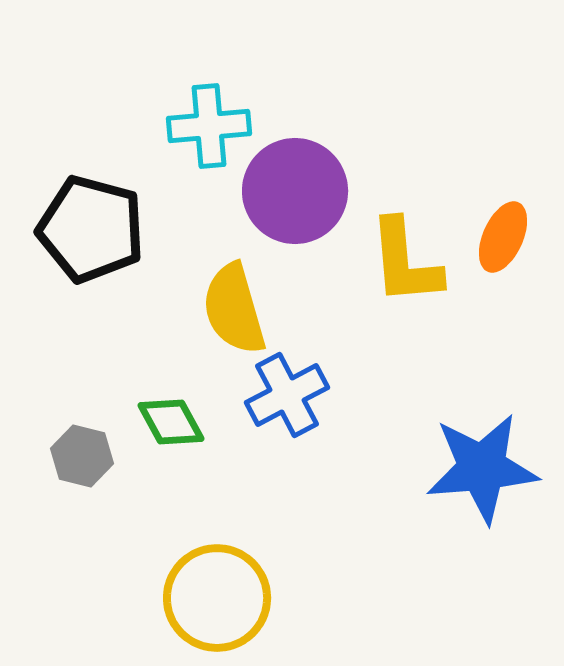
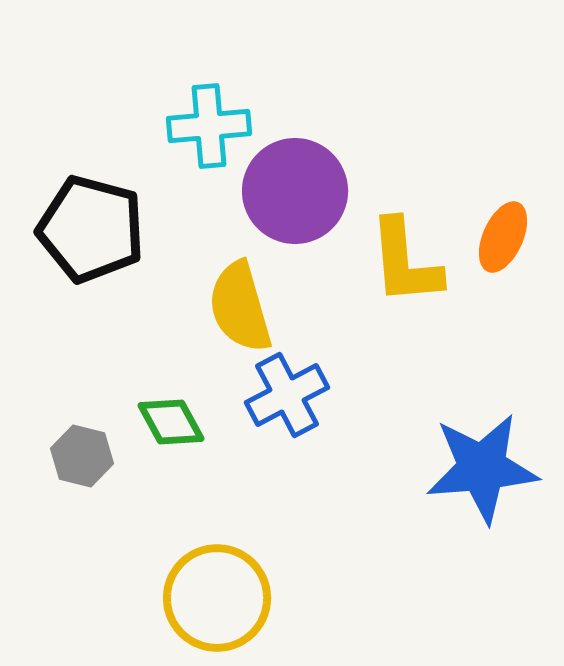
yellow semicircle: moved 6 px right, 2 px up
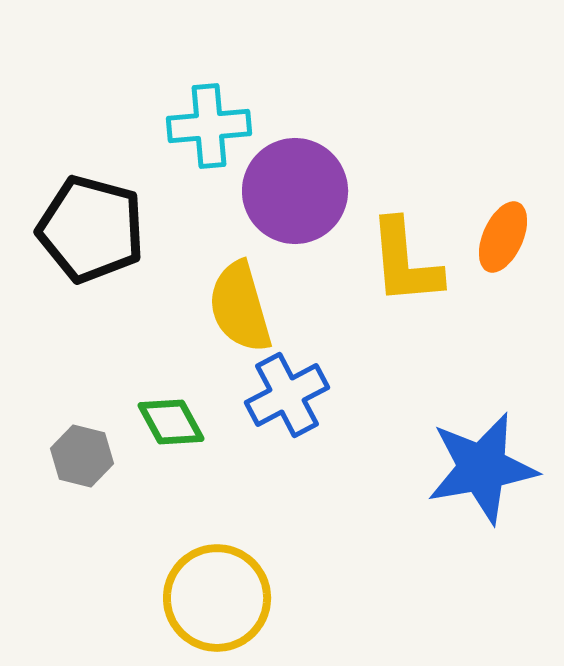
blue star: rotated 5 degrees counterclockwise
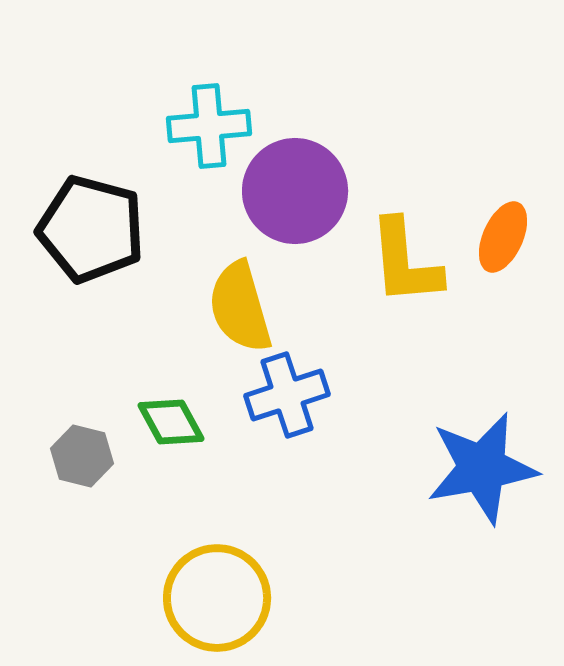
blue cross: rotated 10 degrees clockwise
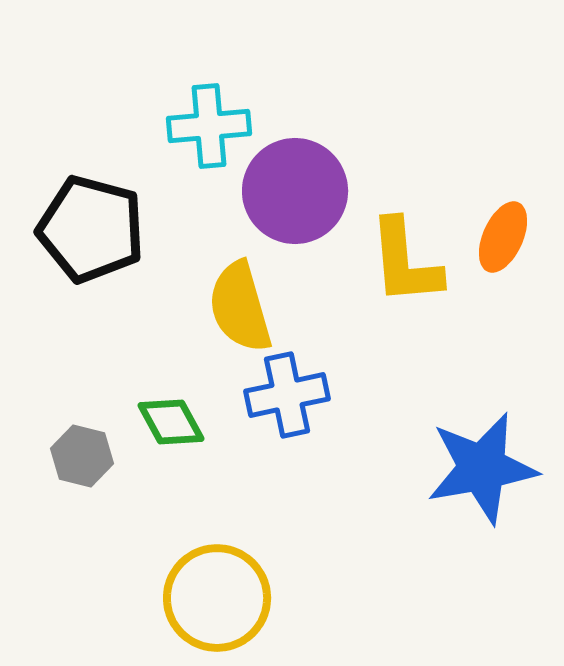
blue cross: rotated 6 degrees clockwise
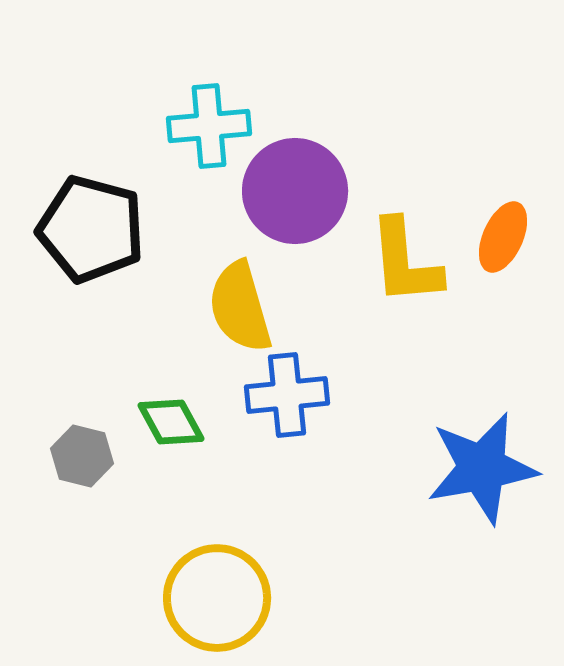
blue cross: rotated 6 degrees clockwise
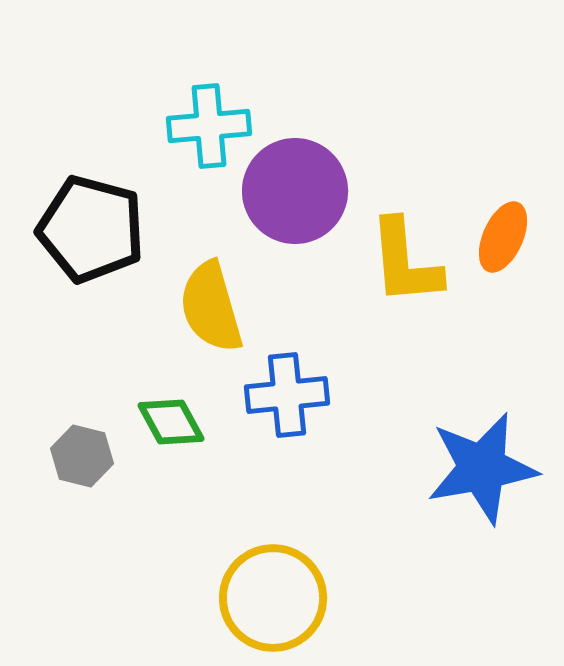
yellow semicircle: moved 29 px left
yellow circle: moved 56 px right
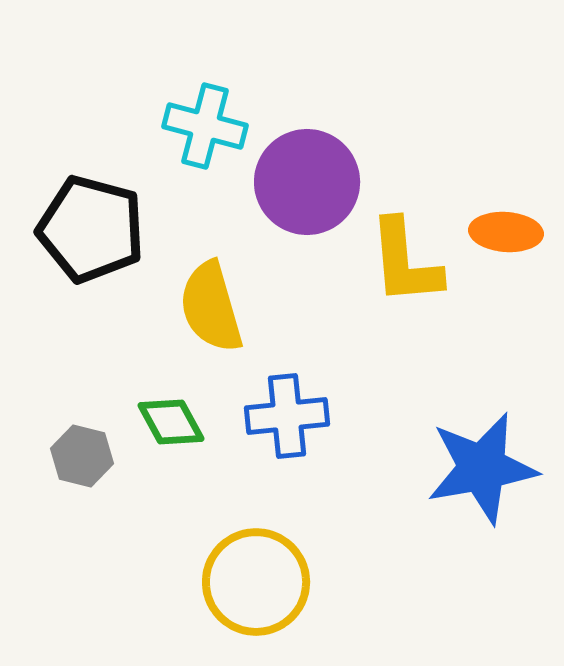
cyan cross: moved 4 px left; rotated 20 degrees clockwise
purple circle: moved 12 px right, 9 px up
orange ellipse: moved 3 px right, 5 px up; rotated 70 degrees clockwise
blue cross: moved 21 px down
yellow circle: moved 17 px left, 16 px up
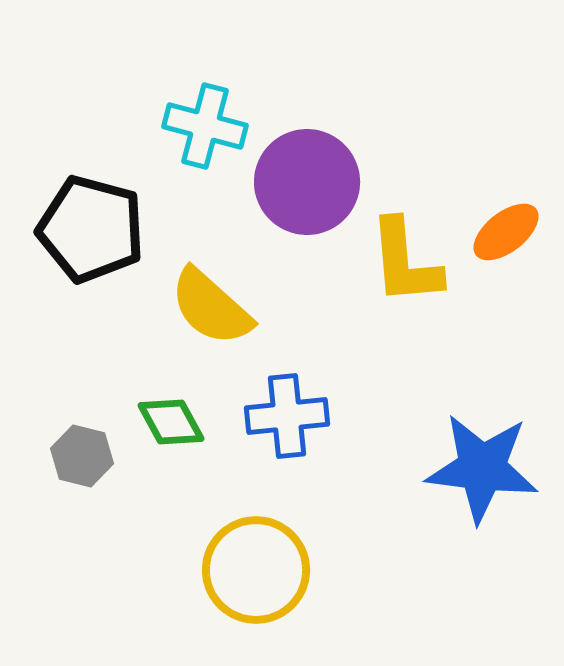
orange ellipse: rotated 42 degrees counterclockwise
yellow semicircle: rotated 32 degrees counterclockwise
blue star: rotated 17 degrees clockwise
yellow circle: moved 12 px up
